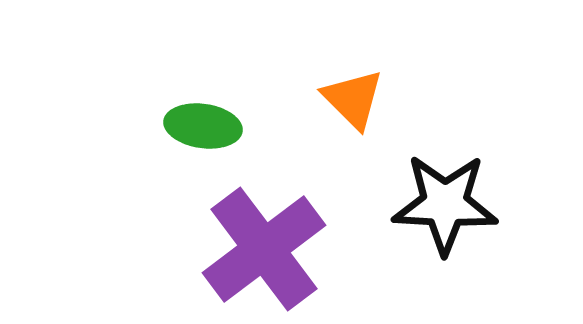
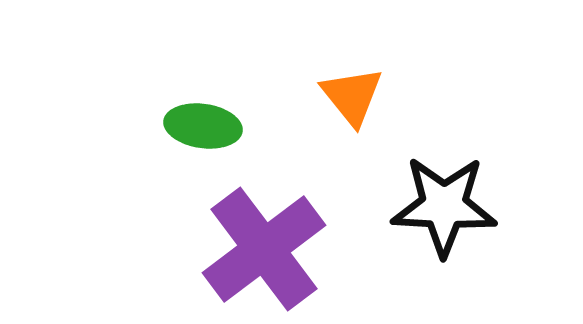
orange triangle: moved 1 px left, 3 px up; rotated 6 degrees clockwise
black star: moved 1 px left, 2 px down
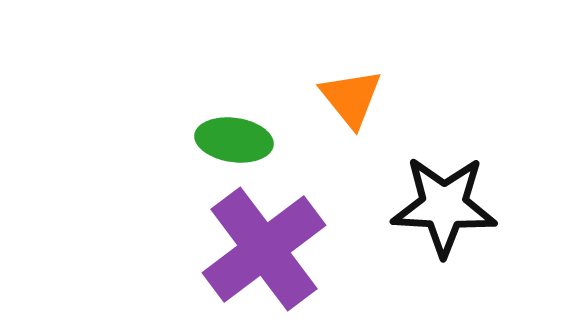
orange triangle: moved 1 px left, 2 px down
green ellipse: moved 31 px right, 14 px down
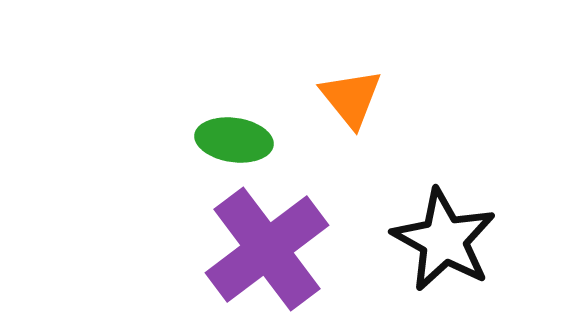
black star: moved 34 px down; rotated 26 degrees clockwise
purple cross: moved 3 px right
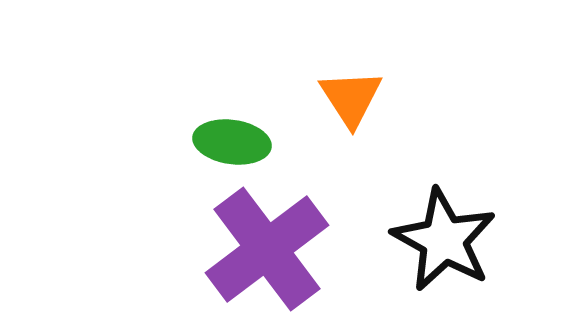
orange triangle: rotated 6 degrees clockwise
green ellipse: moved 2 px left, 2 px down
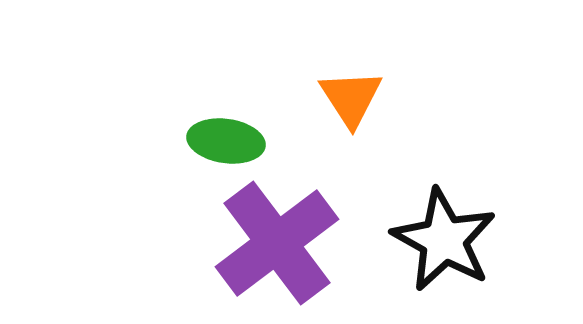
green ellipse: moved 6 px left, 1 px up
purple cross: moved 10 px right, 6 px up
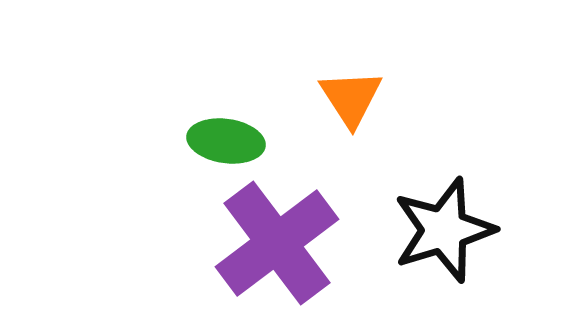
black star: moved 10 px up; rotated 26 degrees clockwise
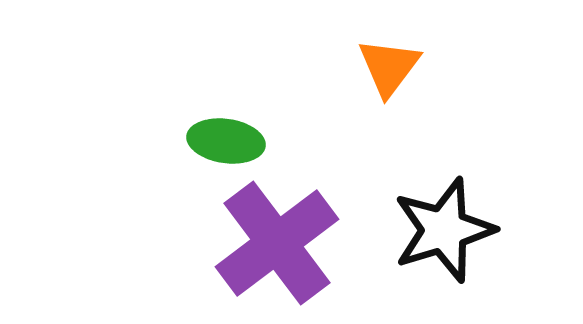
orange triangle: moved 38 px right, 31 px up; rotated 10 degrees clockwise
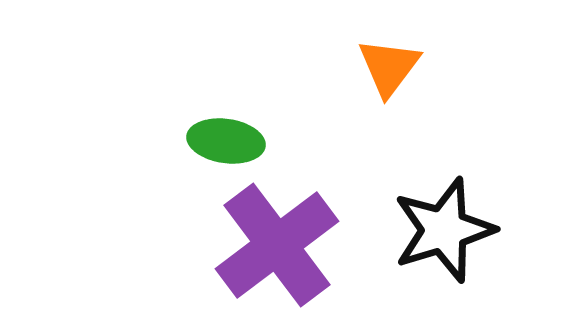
purple cross: moved 2 px down
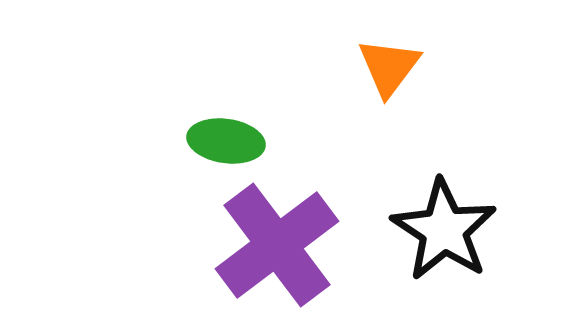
black star: rotated 22 degrees counterclockwise
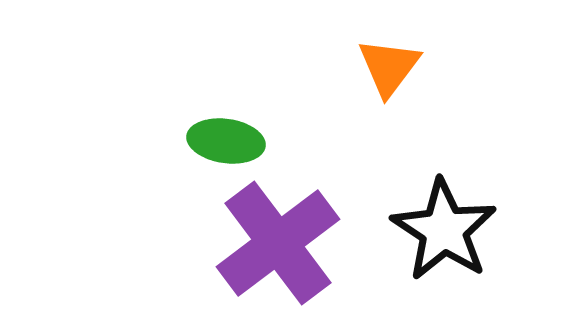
purple cross: moved 1 px right, 2 px up
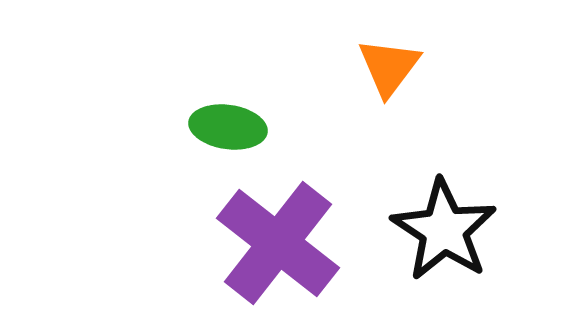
green ellipse: moved 2 px right, 14 px up
purple cross: rotated 15 degrees counterclockwise
